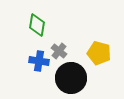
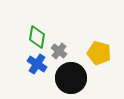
green diamond: moved 12 px down
blue cross: moved 2 px left, 3 px down; rotated 24 degrees clockwise
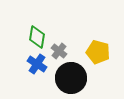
yellow pentagon: moved 1 px left, 1 px up
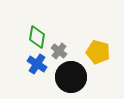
black circle: moved 1 px up
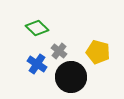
green diamond: moved 9 px up; rotated 55 degrees counterclockwise
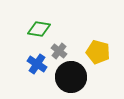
green diamond: moved 2 px right, 1 px down; rotated 35 degrees counterclockwise
